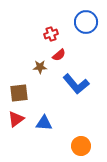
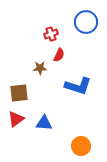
red semicircle: rotated 24 degrees counterclockwise
brown star: moved 1 px down
blue L-shape: moved 2 px right, 2 px down; rotated 32 degrees counterclockwise
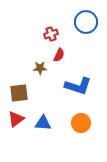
blue triangle: moved 1 px left
orange circle: moved 23 px up
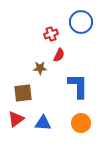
blue circle: moved 5 px left
blue L-shape: rotated 108 degrees counterclockwise
brown square: moved 4 px right
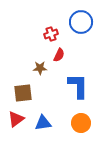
blue triangle: rotated 12 degrees counterclockwise
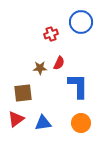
red semicircle: moved 8 px down
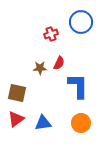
brown square: moved 6 px left; rotated 18 degrees clockwise
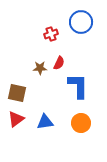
blue triangle: moved 2 px right, 1 px up
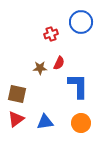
brown square: moved 1 px down
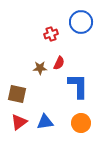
red triangle: moved 3 px right, 3 px down
